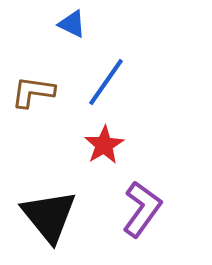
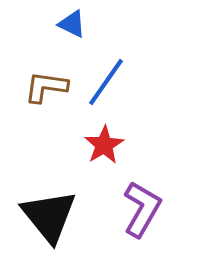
brown L-shape: moved 13 px right, 5 px up
purple L-shape: rotated 6 degrees counterclockwise
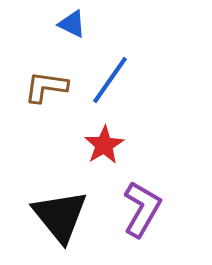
blue line: moved 4 px right, 2 px up
black triangle: moved 11 px right
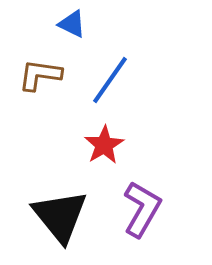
brown L-shape: moved 6 px left, 12 px up
